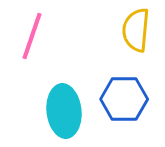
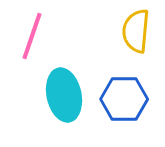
yellow semicircle: moved 1 px down
cyan ellipse: moved 16 px up; rotated 6 degrees counterclockwise
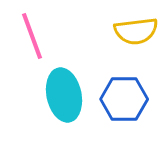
yellow semicircle: rotated 102 degrees counterclockwise
pink line: rotated 39 degrees counterclockwise
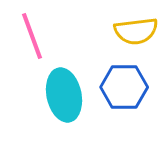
blue hexagon: moved 12 px up
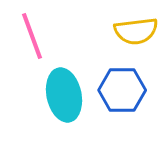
blue hexagon: moved 2 px left, 3 px down
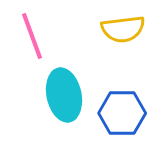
yellow semicircle: moved 13 px left, 2 px up
blue hexagon: moved 23 px down
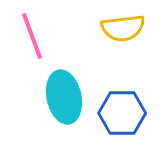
yellow semicircle: moved 1 px up
cyan ellipse: moved 2 px down
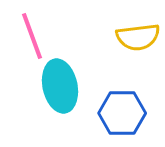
yellow semicircle: moved 15 px right, 9 px down
cyan ellipse: moved 4 px left, 11 px up
